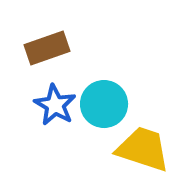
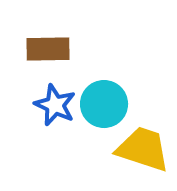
brown rectangle: moved 1 px right, 1 px down; rotated 18 degrees clockwise
blue star: rotated 6 degrees counterclockwise
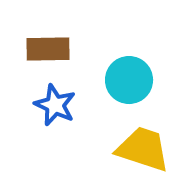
cyan circle: moved 25 px right, 24 px up
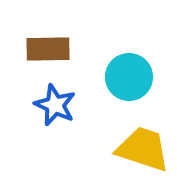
cyan circle: moved 3 px up
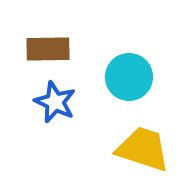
blue star: moved 3 px up
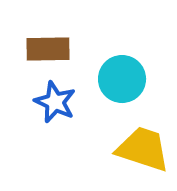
cyan circle: moved 7 px left, 2 px down
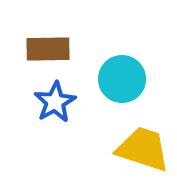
blue star: rotated 18 degrees clockwise
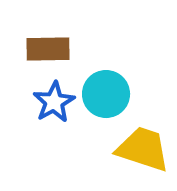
cyan circle: moved 16 px left, 15 px down
blue star: moved 1 px left
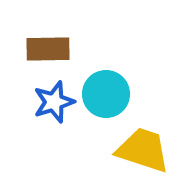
blue star: rotated 12 degrees clockwise
yellow trapezoid: moved 1 px down
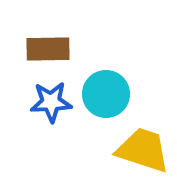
blue star: moved 3 px left; rotated 15 degrees clockwise
